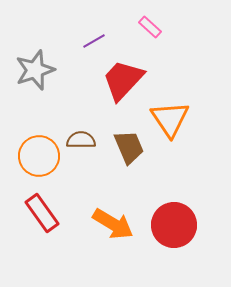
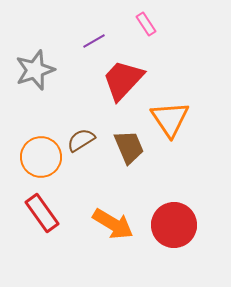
pink rectangle: moved 4 px left, 3 px up; rotated 15 degrees clockwise
brown semicircle: rotated 32 degrees counterclockwise
orange circle: moved 2 px right, 1 px down
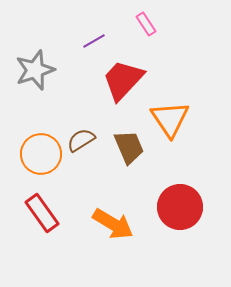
orange circle: moved 3 px up
red circle: moved 6 px right, 18 px up
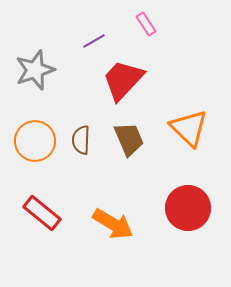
orange triangle: moved 19 px right, 9 px down; rotated 12 degrees counterclockwise
brown semicircle: rotated 56 degrees counterclockwise
brown trapezoid: moved 8 px up
orange circle: moved 6 px left, 13 px up
red circle: moved 8 px right, 1 px down
red rectangle: rotated 15 degrees counterclockwise
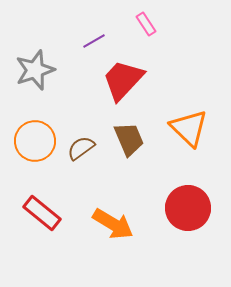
brown semicircle: moved 8 px down; rotated 52 degrees clockwise
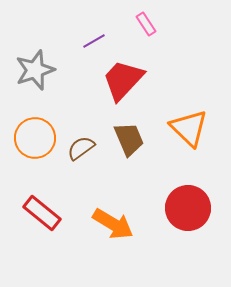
orange circle: moved 3 px up
